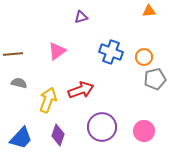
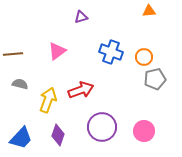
gray semicircle: moved 1 px right, 1 px down
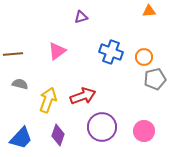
red arrow: moved 2 px right, 6 px down
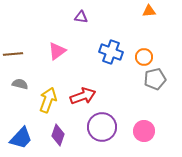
purple triangle: rotated 24 degrees clockwise
